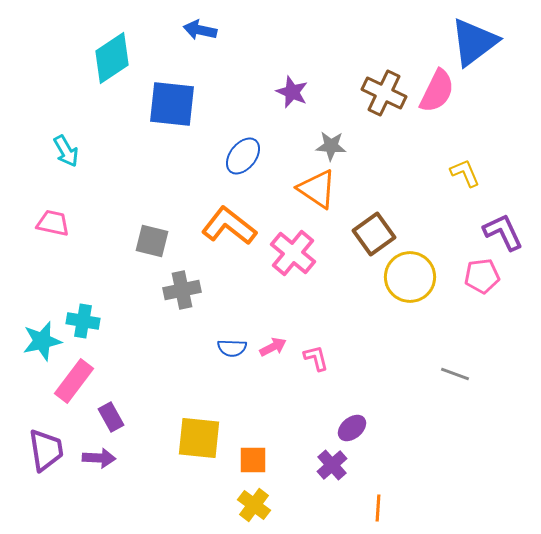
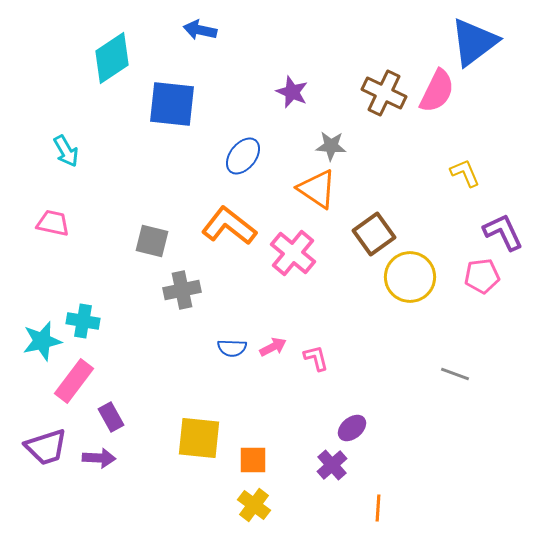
purple trapezoid: moved 3 px up; rotated 81 degrees clockwise
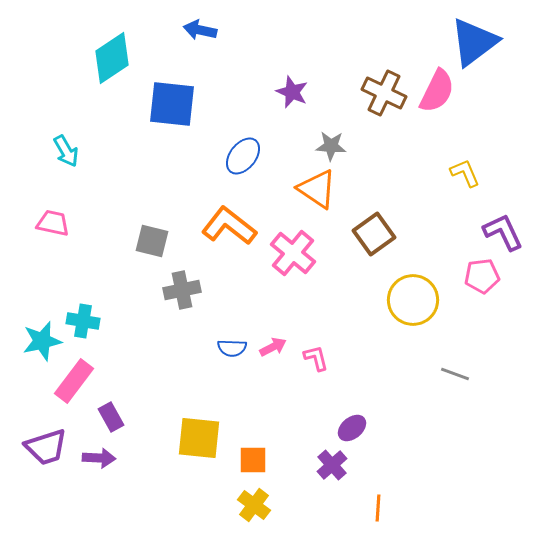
yellow circle: moved 3 px right, 23 px down
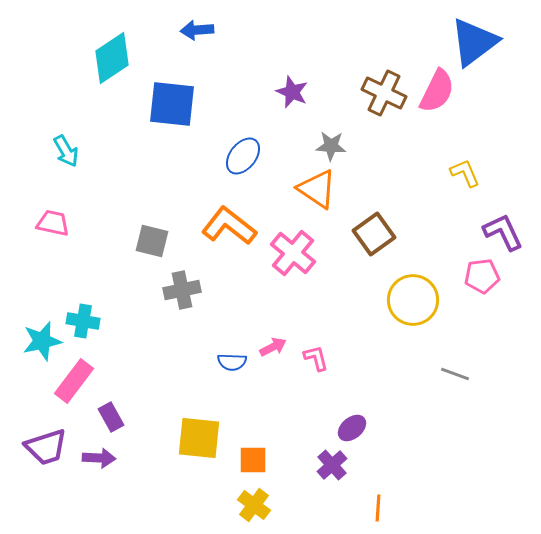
blue arrow: moved 3 px left; rotated 16 degrees counterclockwise
blue semicircle: moved 14 px down
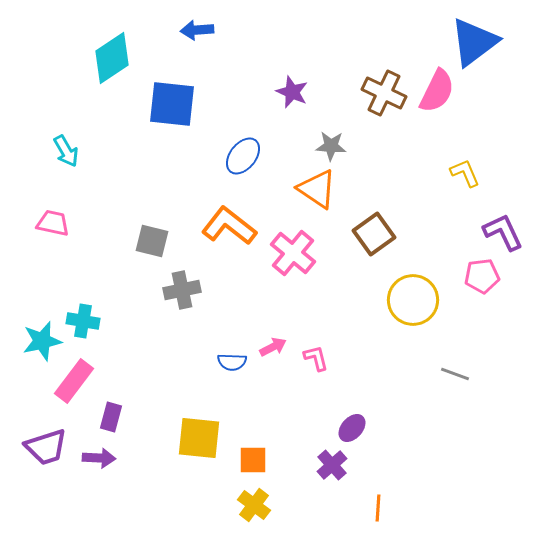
purple rectangle: rotated 44 degrees clockwise
purple ellipse: rotated 8 degrees counterclockwise
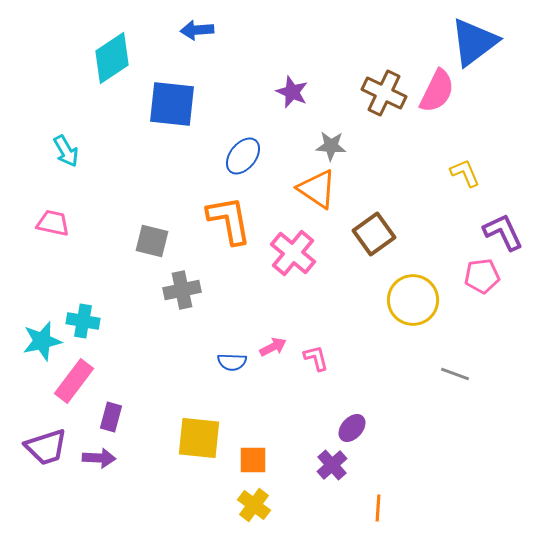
orange L-shape: moved 6 px up; rotated 42 degrees clockwise
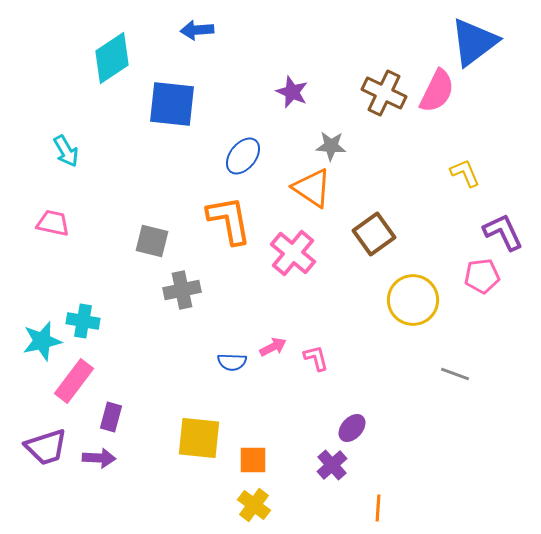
orange triangle: moved 5 px left, 1 px up
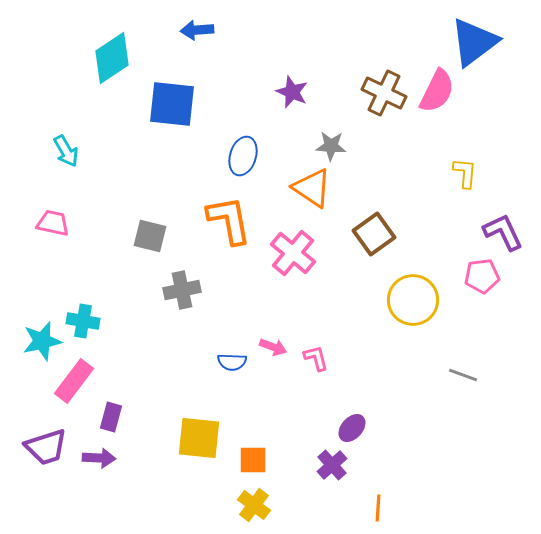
blue ellipse: rotated 21 degrees counterclockwise
yellow L-shape: rotated 28 degrees clockwise
gray square: moved 2 px left, 5 px up
pink arrow: rotated 48 degrees clockwise
gray line: moved 8 px right, 1 px down
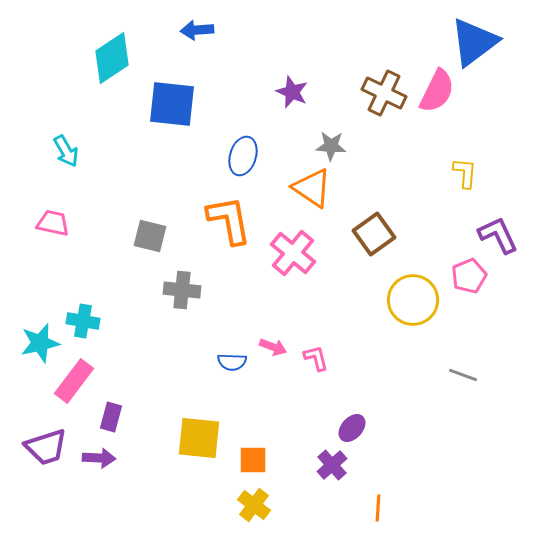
purple L-shape: moved 5 px left, 3 px down
pink pentagon: moved 13 px left; rotated 16 degrees counterclockwise
gray cross: rotated 18 degrees clockwise
cyan star: moved 2 px left, 2 px down
